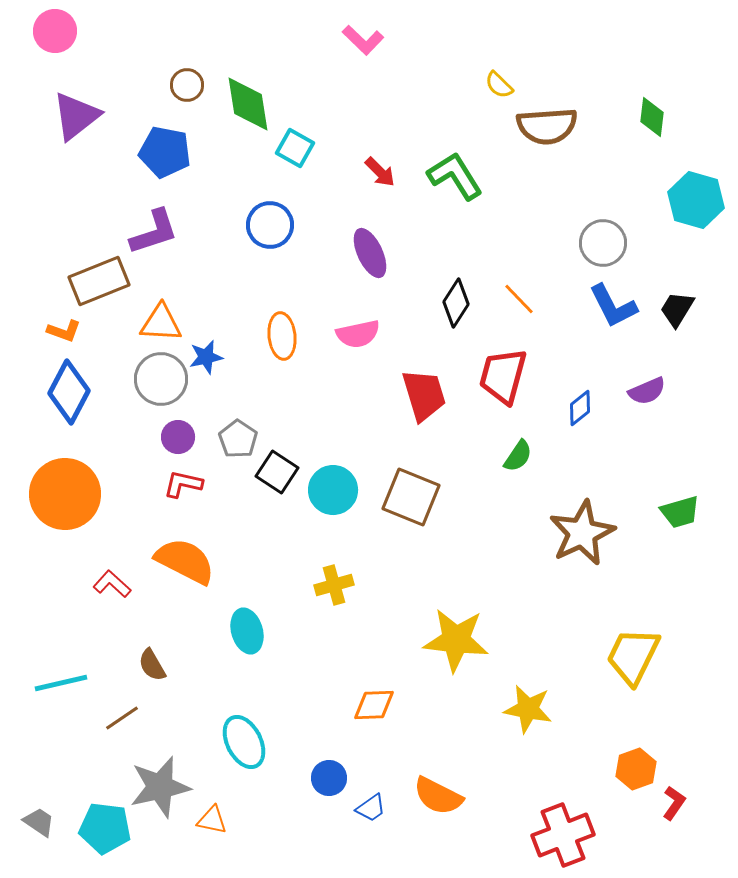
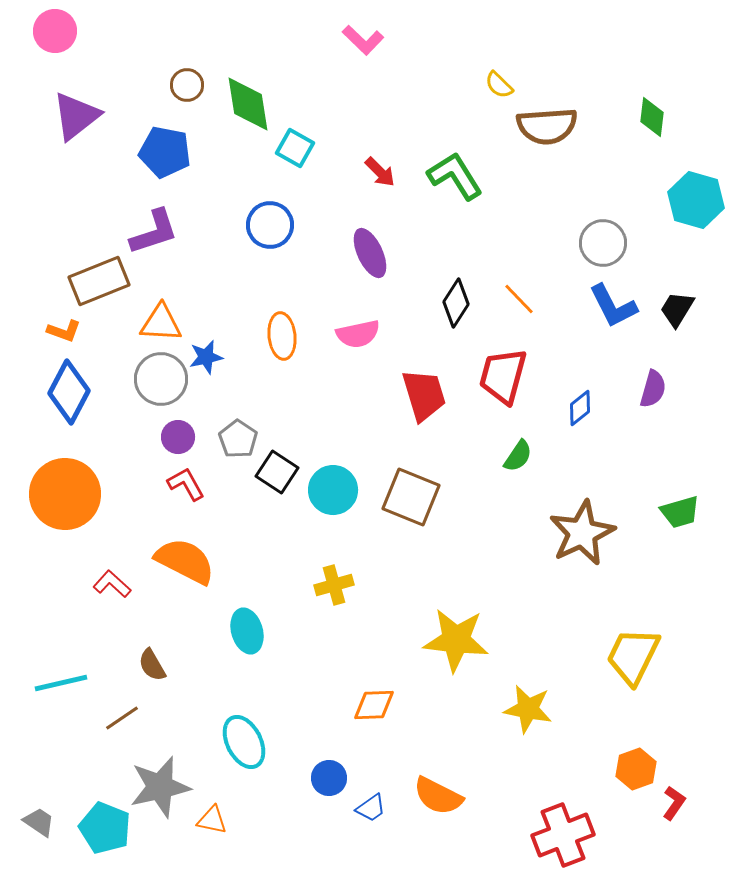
purple semicircle at (647, 391): moved 6 px right, 2 px up; rotated 51 degrees counterclockwise
red L-shape at (183, 484): moved 3 px right; rotated 48 degrees clockwise
cyan pentagon at (105, 828): rotated 15 degrees clockwise
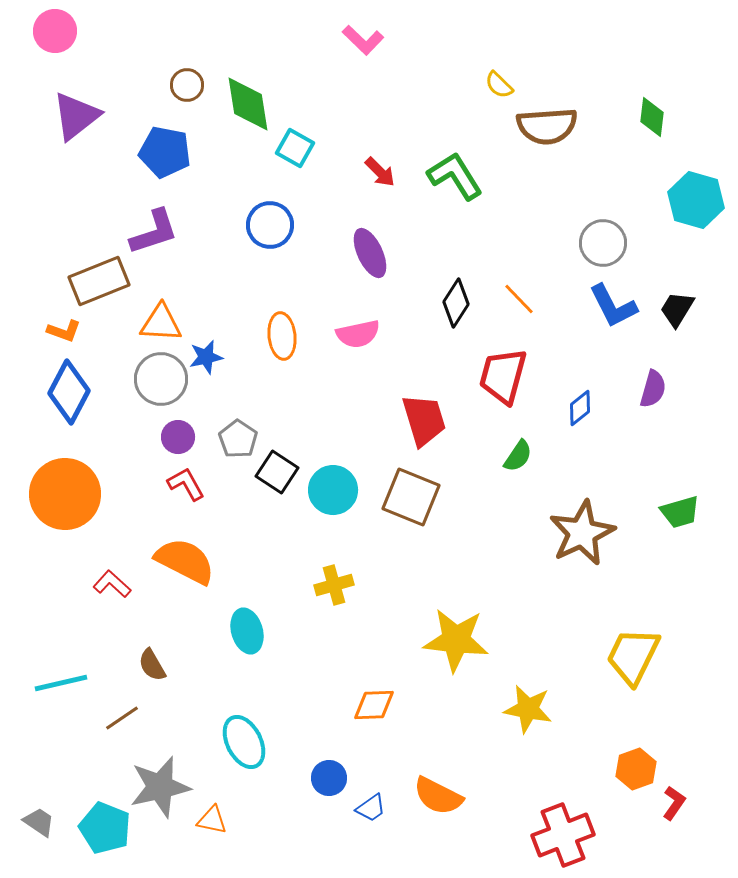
red trapezoid at (424, 395): moved 25 px down
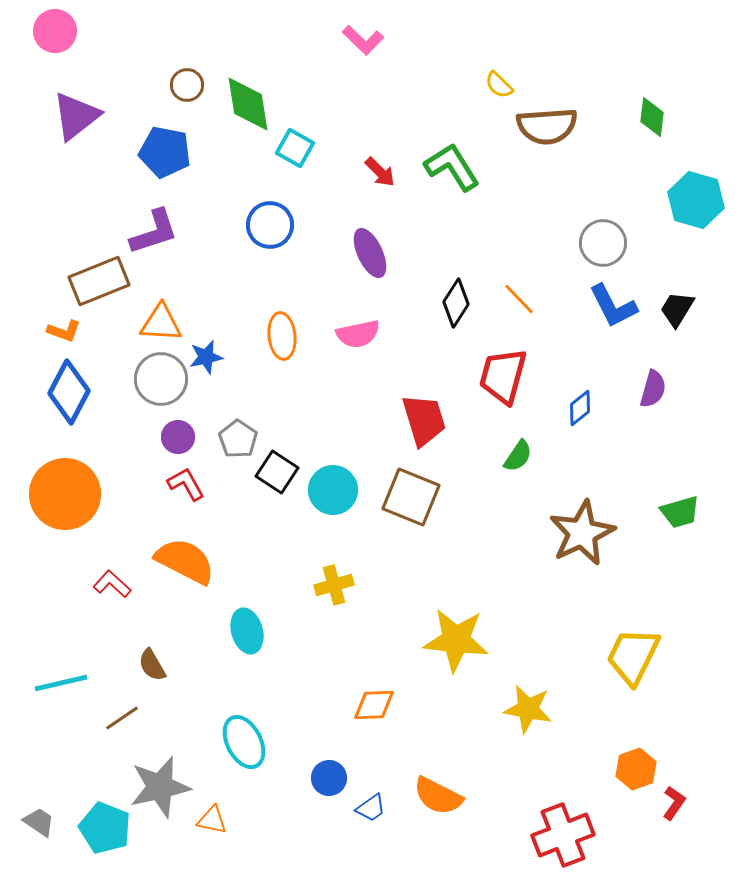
green L-shape at (455, 176): moved 3 px left, 9 px up
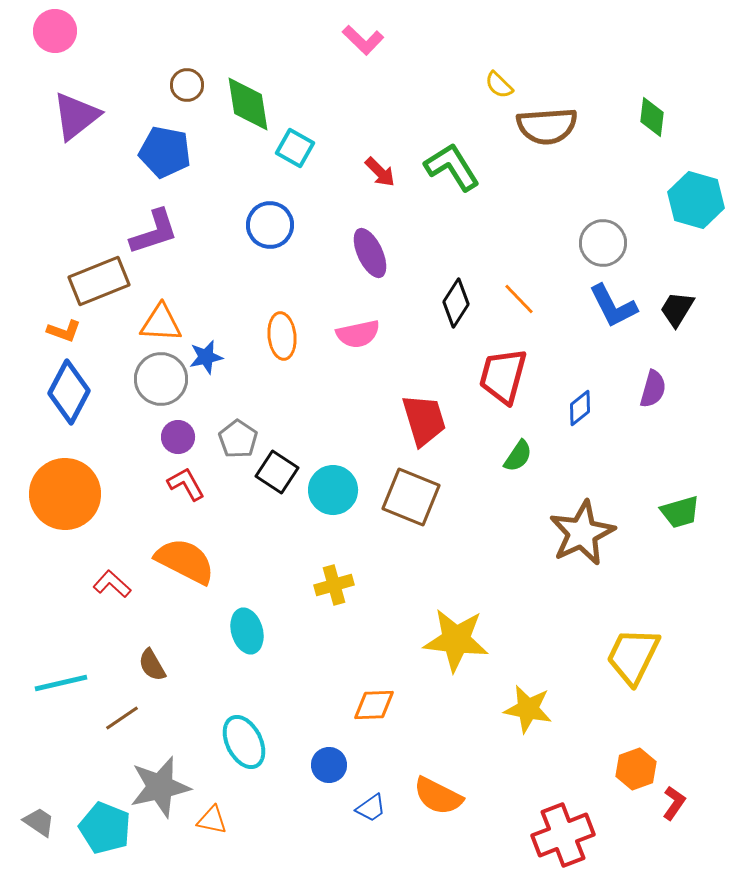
blue circle at (329, 778): moved 13 px up
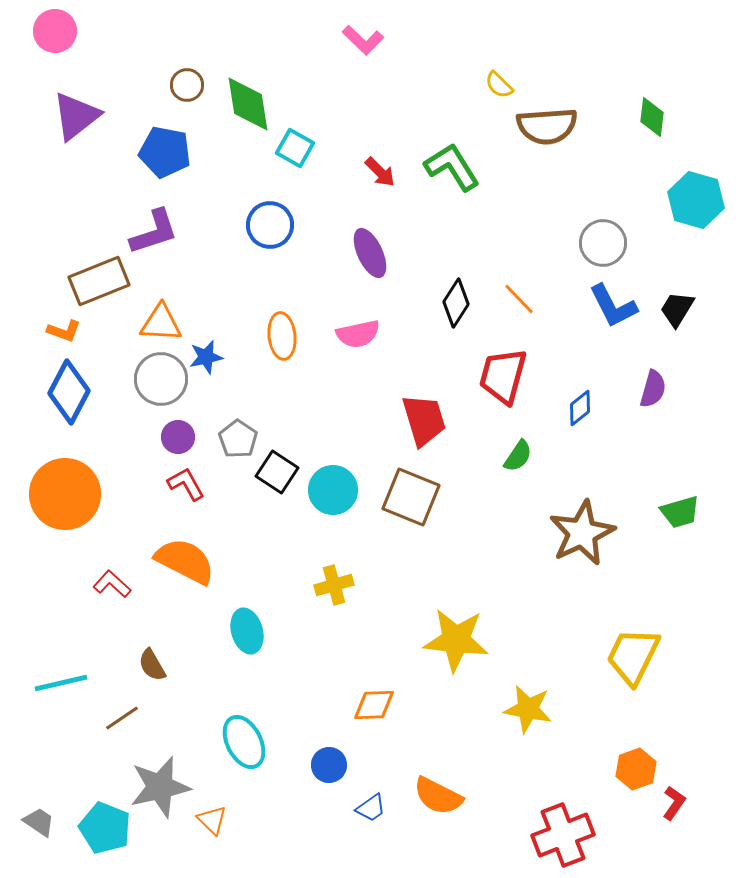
orange triangle at (212, 820): rotated 32 degrees clockwise
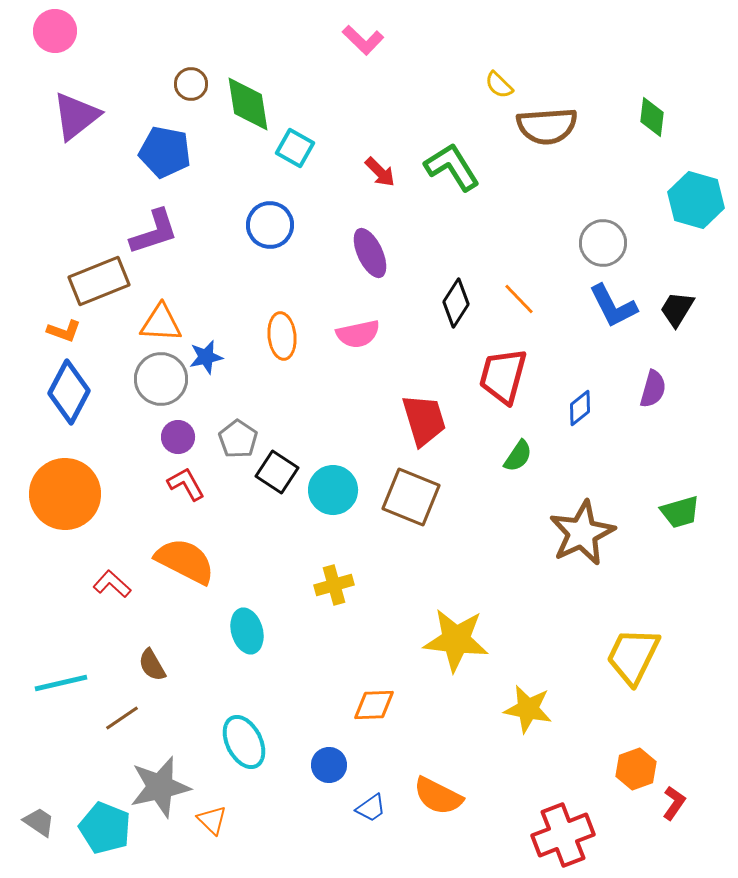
brown circle at (187, 85): moved 4 px right, 1 px up
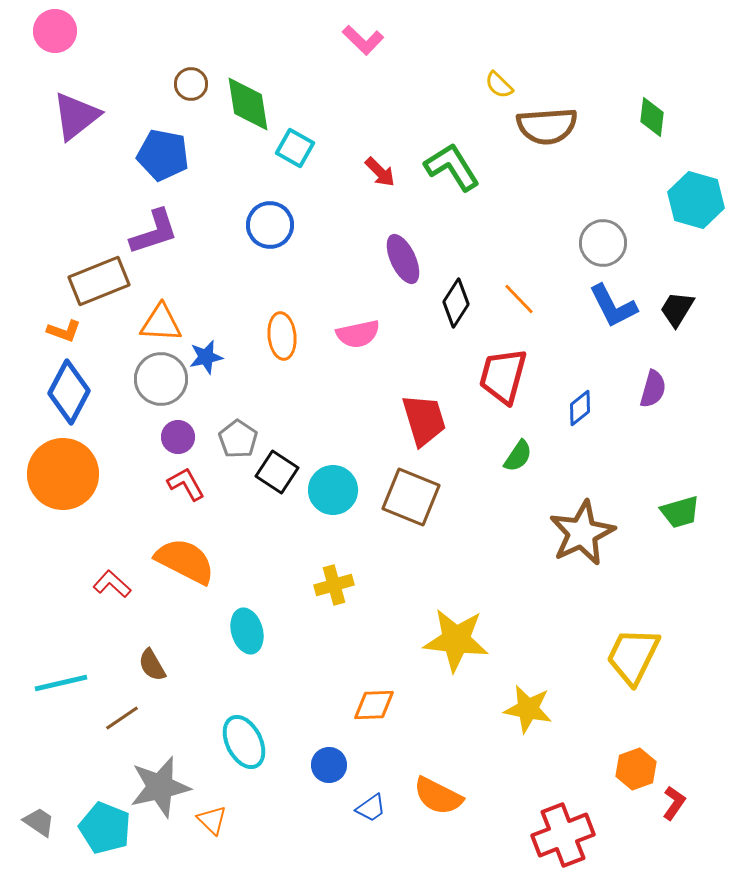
blue pentagon at (165, 152): moved 2 px left, 3 px down
purple ellipse at (370, 253): moved 33 px right, 6 px down
orange circle at (65, 494): moved 2 px left, 20 px up
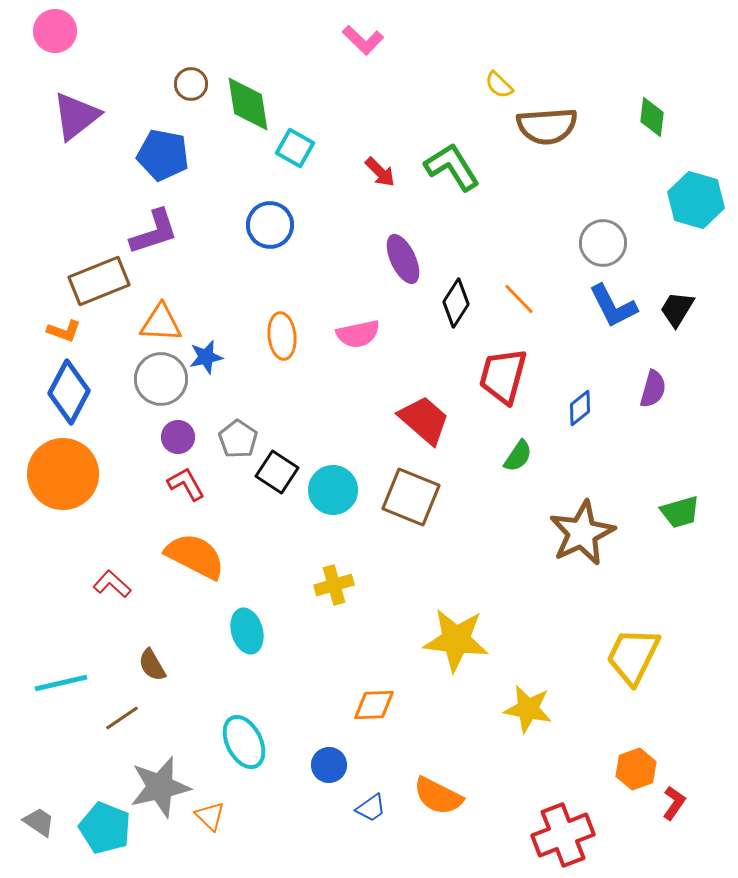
red trapezoid at (424, 420): rotated 32 degrees counterclockwise
orange semicircle at (185, 561): moved 10 px right, 5 px up
orange triangle at (212, 820): moved 2 px left, 4 px up
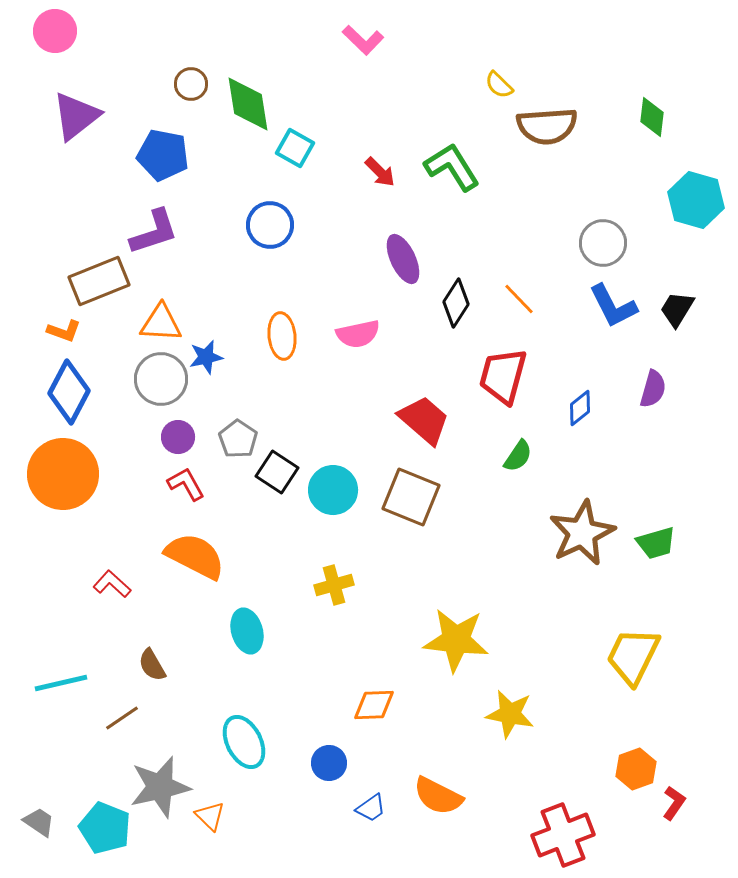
green trapezoid at (680, 512): moved 24 px left, 31 px down
yellow star at (528, 709): moved 18 px left, 5 px down
blue circle at (329, 765): moved 2 px up
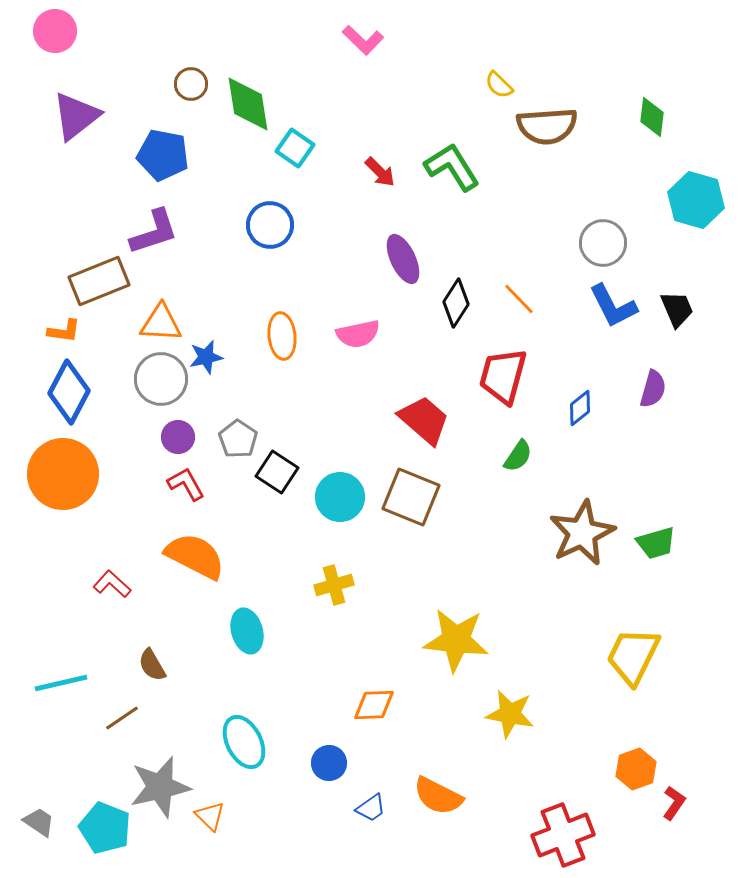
cyan square at (295, 148): rotated 6 degrees clockwise
black trapezoid at (677, 309): rotated 126 degrees clockwise
orange L-shape at (64, 331): rotated 12 degrees counterclockwise
cyan circle at (333, 490): moved 7 px right, 7 px down
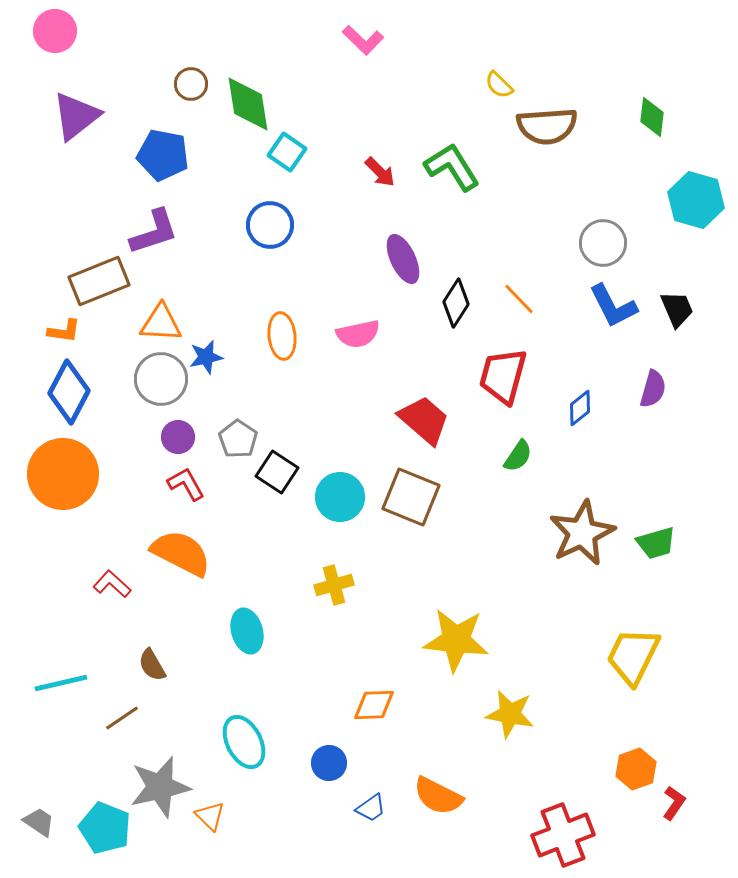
cyan square at (295, 148): moved 8 px left, 4 px down
orange semicircle at (195, 556): moved 14 px left, 3 px up
